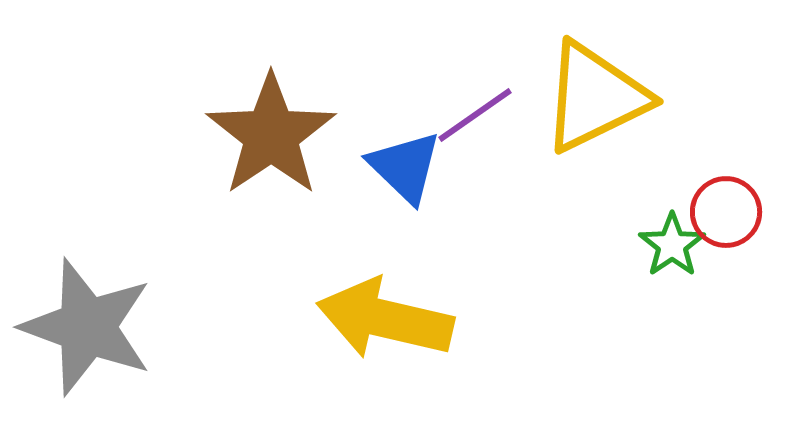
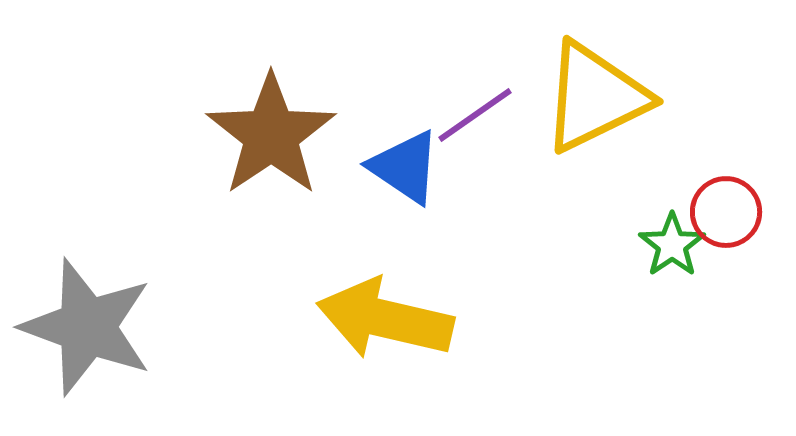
blue triangle: rotated 10 degrees counterclockwise
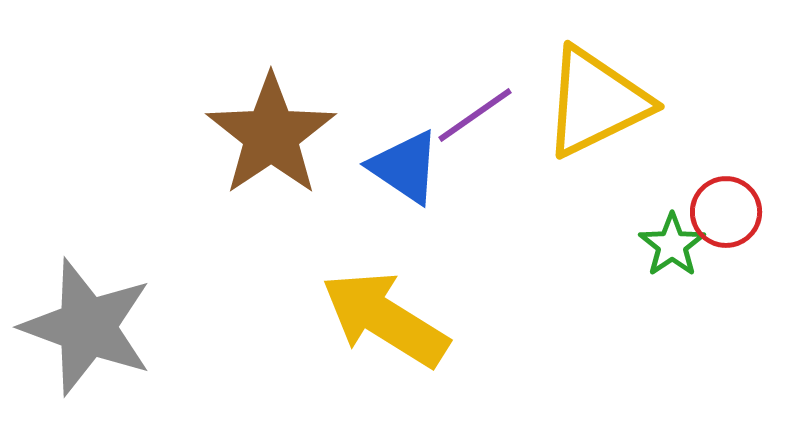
yellow triangle: moved 1 px right, 5 px down
yellow arrow: rotated 19 degrees clockwise
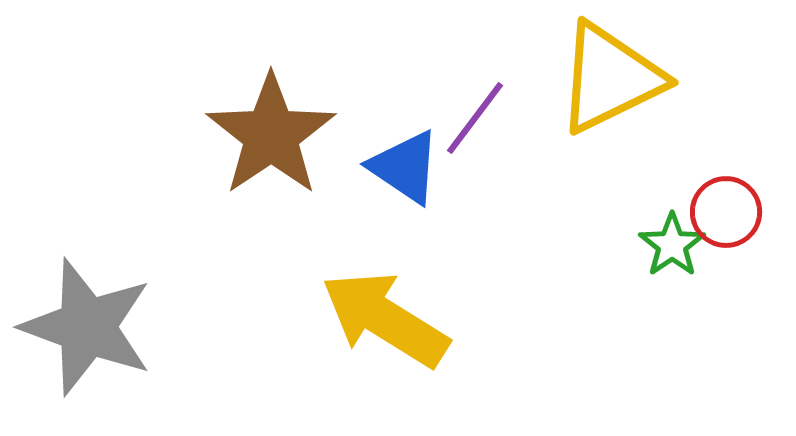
yellow triangle: moved 14 px right, 24 px up
purple line: moved 3 px down; rotated 18 degrees counterclockwise
